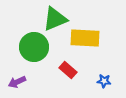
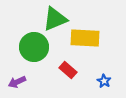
blue star: rotated 24 degrees clockwise
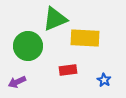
green circle: moved 6 px left, 1 px up
red rectangle: rotated 48 degrees counterclockwise
blue star: moved 1 px up
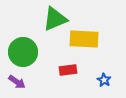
yellow rectangle: moved 1 px left, 1 px down
green circle: moved 5 px left, 6 px down
purple arrow: rotated 120 degrees counterclockwise
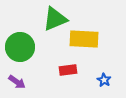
green circle: moved 3 px left, 5 px up
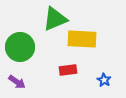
yellow rectangle: moved 2 px left
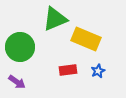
yellow rectangle: moved 4 px right; rotated 20 degrees clockwise
blue star: moved 6 px left, 9 px up; rotated 16 degrees clockwise
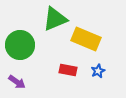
green circle: moved 2 px up
red rectangle: rotated 18 degrees clockwise
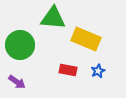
green triangle: moved 2 px left, 1 px up; rotated 28 degrees clockwise
